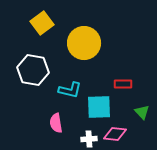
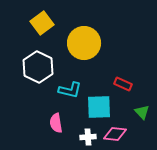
white hexagon: moved 5 px right, 3 px up; rotated 16 degrees clockwise
red rectangle: rotated 24 degrees clockwise
white cross: moved 1 px left, 2 px up
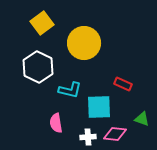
green triangle: moved 7 px down; rotated 28 degrees counterclockwise
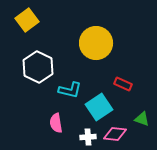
yellow square: moved 15 px left, 3 px up
yellow circle: moved 12 px right
cyan square: rotated 32 degrees counterclockwise
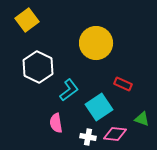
cyan L-shape: moved 1 px left; rotated 50 degrees counterclockwise
white cross: rotated 14 degrees clockwise
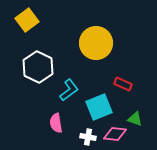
cyan square: rotated 12 degrees clockwise
green triangle: moved 7 px left
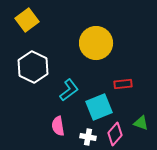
white hexagon: moved 5 px left
red rectangle: rotated 30 degrees counterclockwise
green triangle: moved 6 px right, 4 px down
pink semicircle: moved 2 px right, 3 px down
pink diamond: rotated 55 degrees counterclockwise
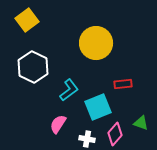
cyan square: moved 1 px left
pink semicircle: moved 2 px up; rotated 42 degrees clockwise
white cross: moved 1 px left, 2 px down
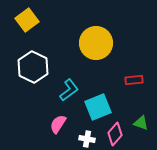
red rectangle: moved 11 px right, 4 px up
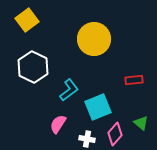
yellow circle: moved 2 px left, 4 px up
green triangle: rotated 21 degrees clockwise
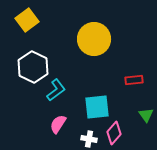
cyan L-shape: moved 13 px left
cyan square: moved 1 px left; rotated 16 degrees clockwise
green triangle: moved 5 px right, 8 px up; rotated 14 degrees clockwise
pink diamond: moved 1 px left, 1 px up
white cross: moved 2 px right
